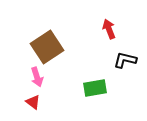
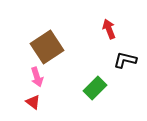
green rectangle: rotated 35 degrees counterclockwise
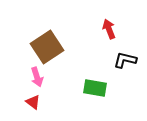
green rectangle: rotated 55 degrees clockwise
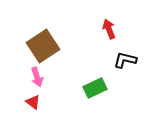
brown square: moved 4 px left, 1 px up
green rectangle: rotated 35 degrees counterclockwise
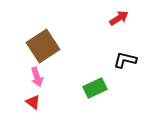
red arrow: moved 10 px right, 11 px up; rotated 78 degrees clockwise
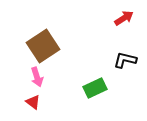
red arrow: moved 5 px right
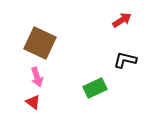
red arrow: moved 2 px left, 2 px down
brown square: moved 3 px left, 3 px up; rotated 32 degrees counterclockwise
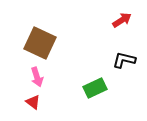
black L-shape: moved 1 px left
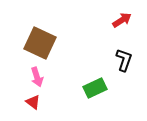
black L-shape: rotated 95 degrees clockwise
